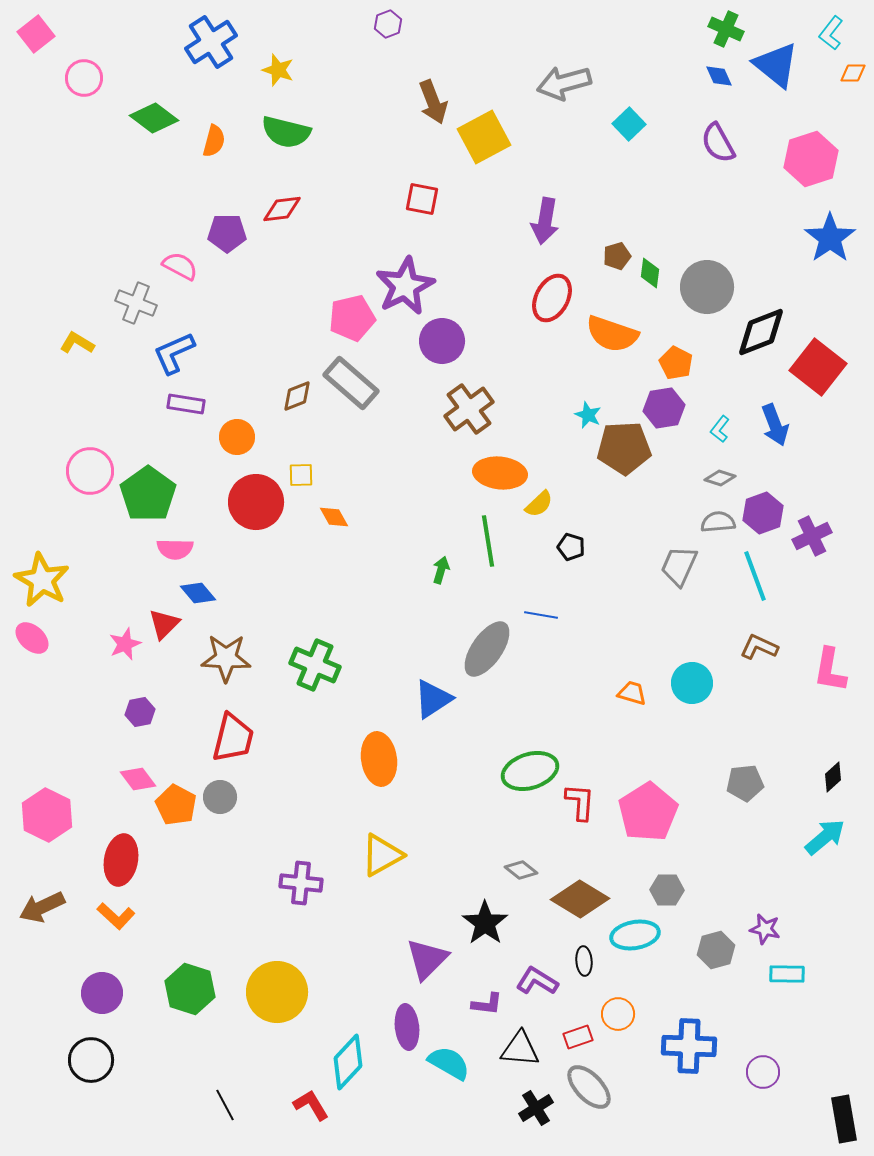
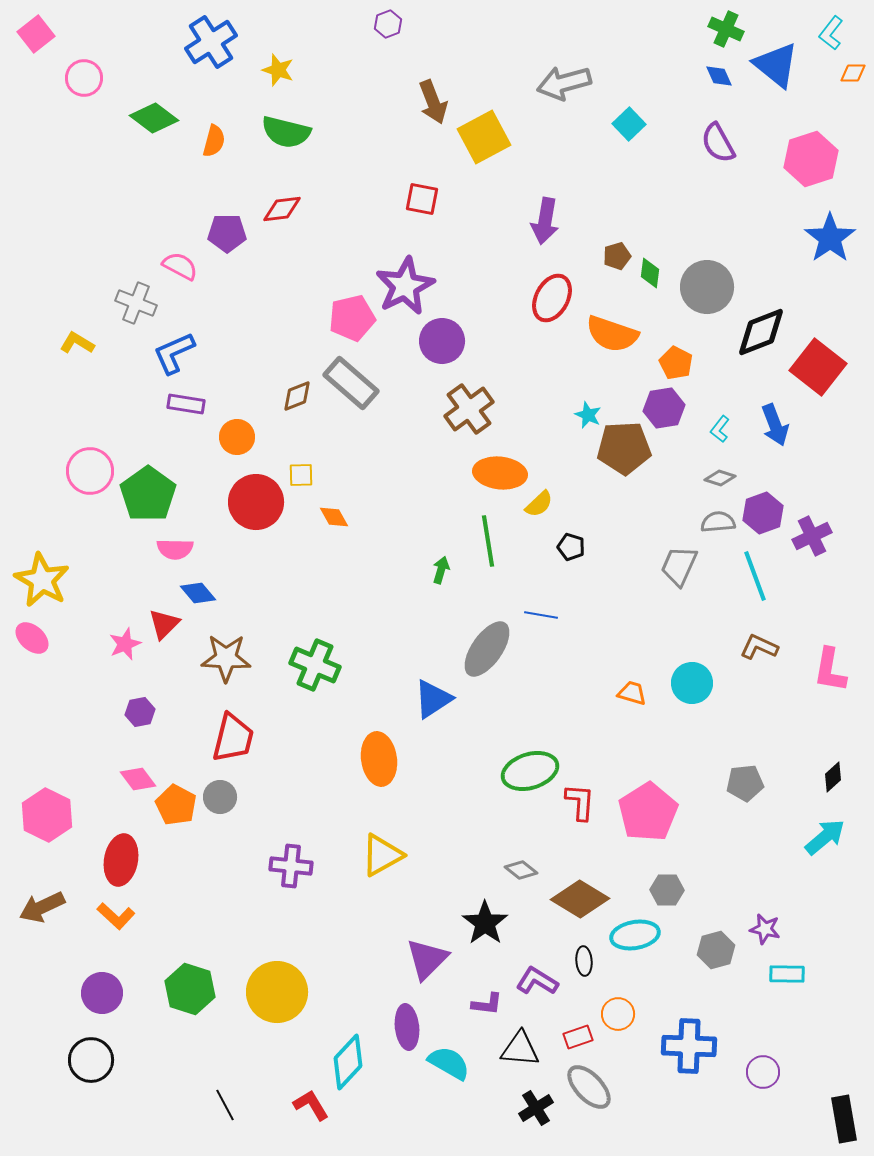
purple cross at (301, 883): moved 10 px left, 17 px up
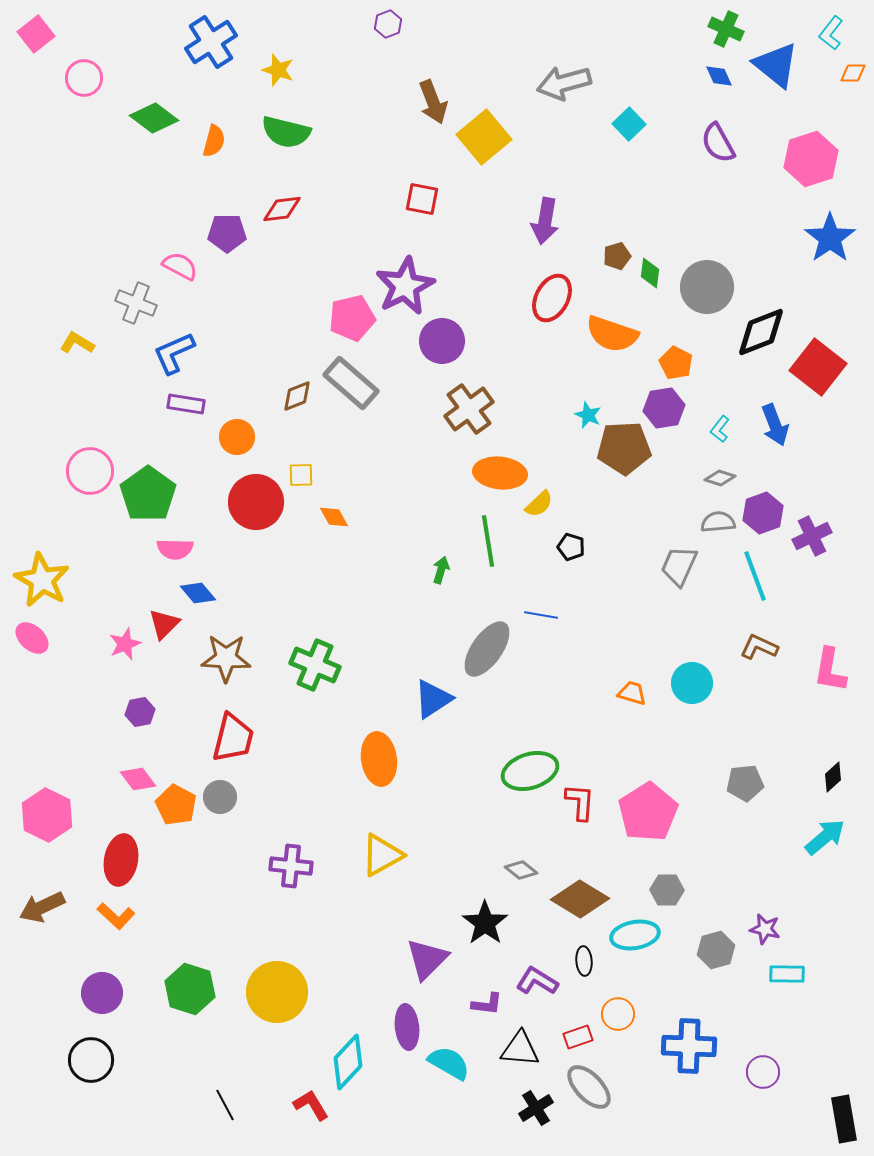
yellow square at (484, 137): rotated 12 degrees counterclockwise
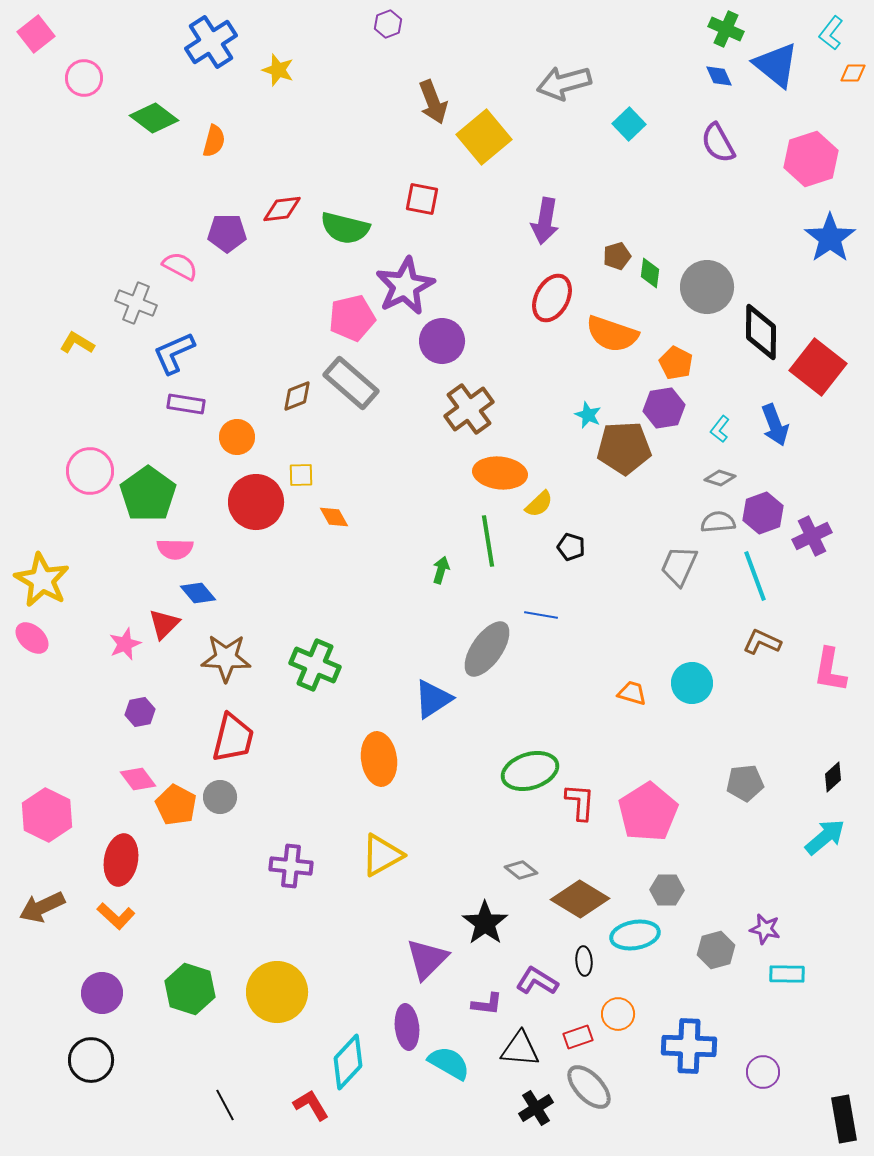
green semicircle at (286, 132): moved 59 px right, 96 px down
black diamond at (761, 332): rotated 68 degrees counterclockwise
brown L-shape at (759, 647): moved 3 px right, 5 px up
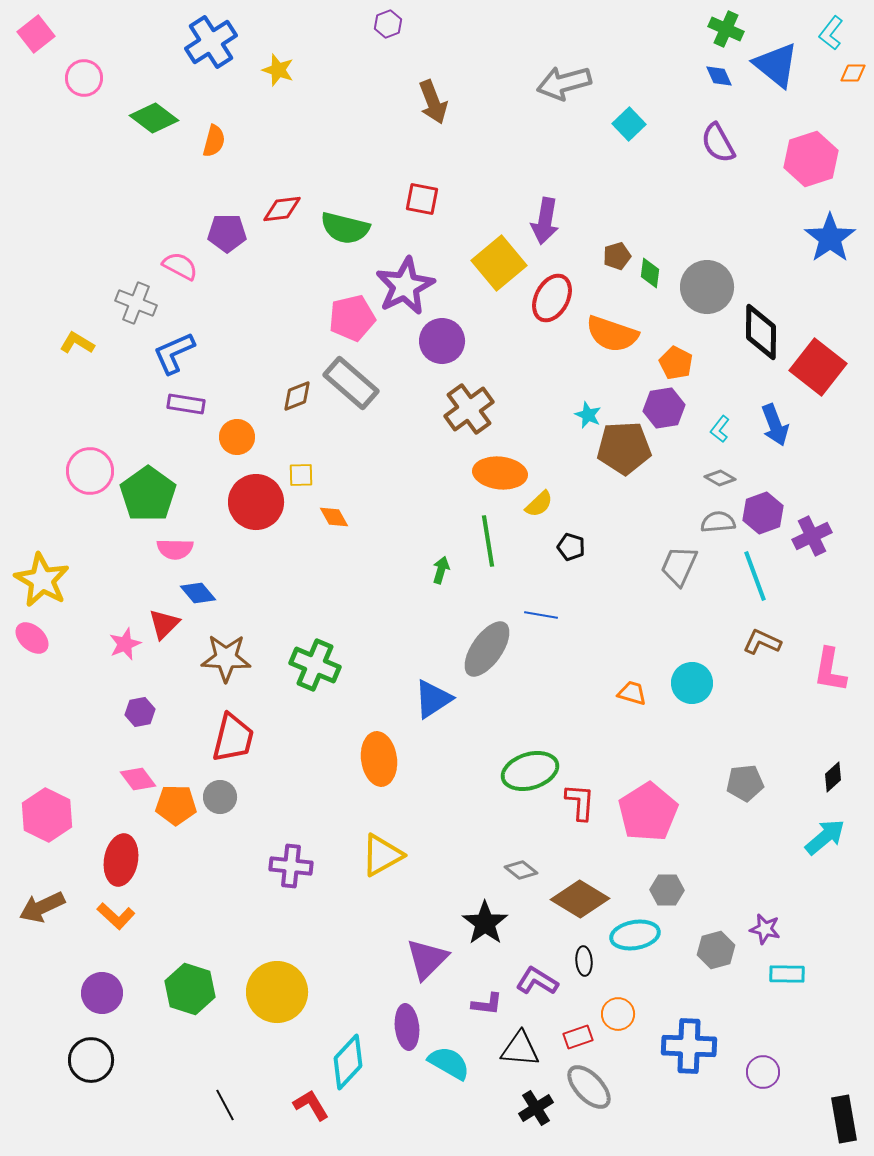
yellow square at (484, 137): moved 15 px right, 126 px down
gray diamond at (720, 478): rotated 12 degrees clockwise
orange pentagon at (176, 805): rotated 27 degrees counterclockwise
